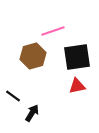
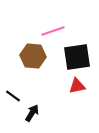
brown hexagon: rotated 20 degrees clockwise
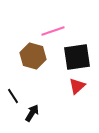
brown hexagon: rotated 10 degrees clockwise
red triangle: rotated 30 degrees counterclockwise
black line: rotated 21 degrees clockwise
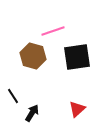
red triangle: moved 23 px down
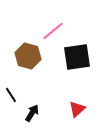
pink line: rotated 20 degrees counterclockwise
brown hexagon: moved 5 px left
black line: moved 2 px left, 1 px up
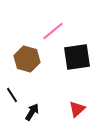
brown hexagon: moved 1 px left, 3 px down
black line: moved 1 px right
black arrow: moved 1 px up
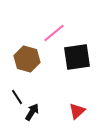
pink line: moved 1 px right, 2 px down
black line: moved 5 px right, 2 px down
red triangle: moved 2 px down
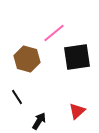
black arrow: moved 7 px right, 9 px down
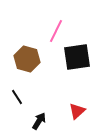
pink line: moved 2 px right, 2 px up; rotated 25 degrees counterclockwise
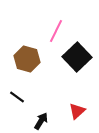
black square: rotated 36 degrees counterclockwise
black line: rotated 21 degrees counterclockwise
black arrow: moved 2 px right
